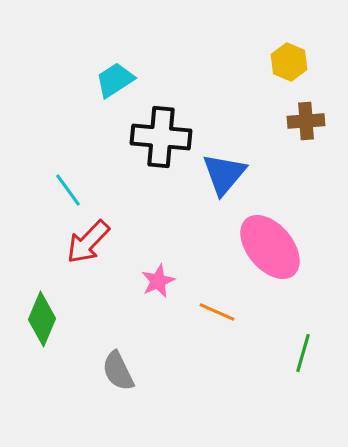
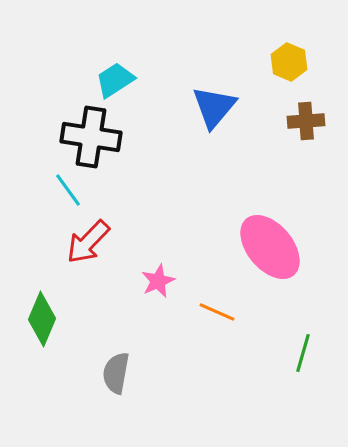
black cross: moved 70 px left; rotated 4 degrees clockwise
blue triangle: moved 10 px left, 67 px up
gray semicircle: moved 2 px left, 2 px down; rotated 36 degrees clockwise
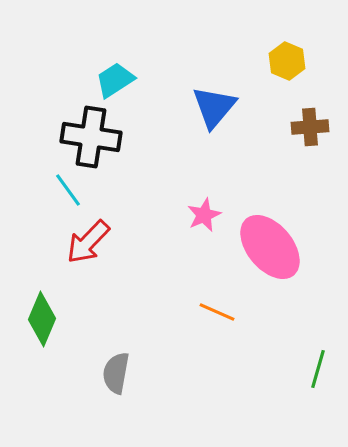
yellow hexagon: moved 2 px left, 1 px up
brown cross: moved 4 px right, 6 px down
pink star: moved 46 px right, 66 px up
green line: moved 15 px right, 16 px down
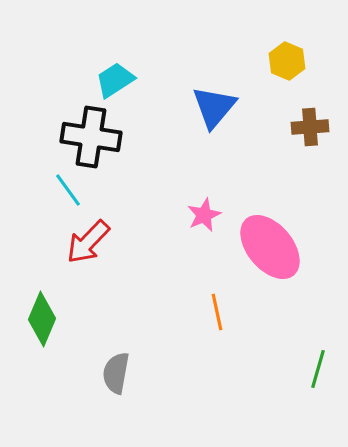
orange line: rotated 54 degrees clockwise
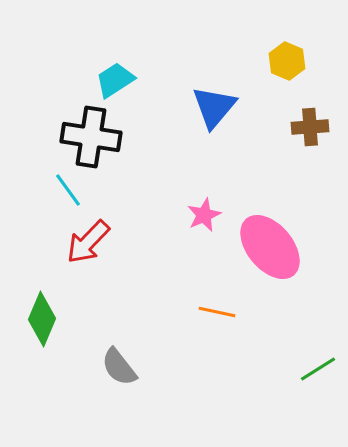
orange line: rotated 66 degrees counterclockwise
green line: rotated 42 degrees clockwise
gray semicircle: moved 3 px right, 6 px up; rotated 48 degrees counterclockwise
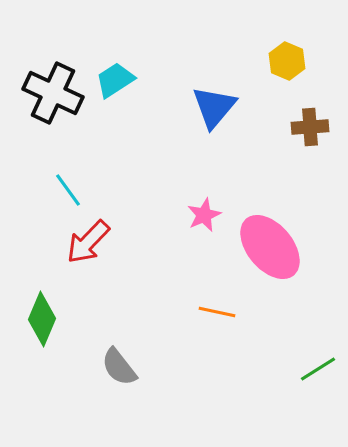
black cross: moved 38 px left, 44 px up; rotated 16 degrees clockwise
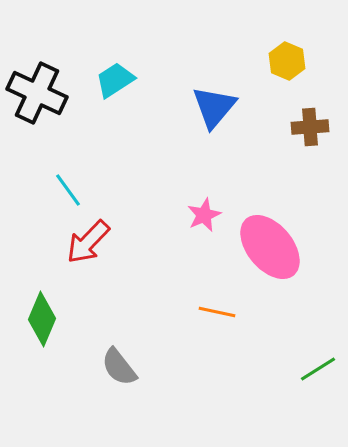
black cross: moved 16 px left
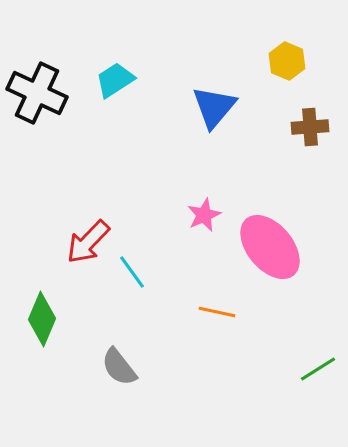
cyan line: moved 64 px right, 82 px down
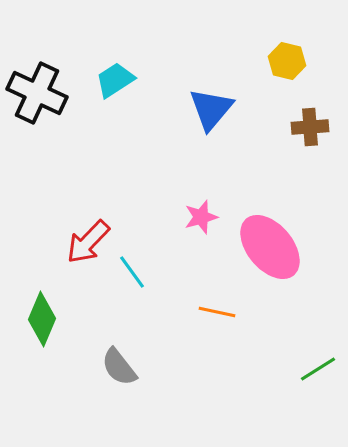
yellow hexagon: rotated 9 degrees counterclockwise
blue triangle: moved 3 px left, 2 px down
pink star: moved 3 px left, 2 px down; rotated 8 degrees clockwise
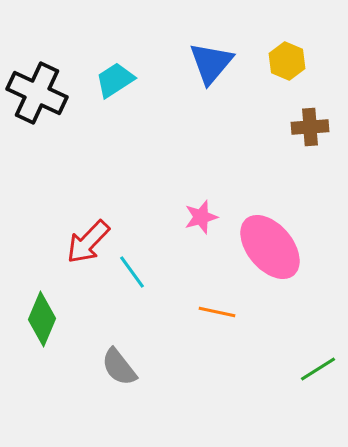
yellow hexagon: rotated 9 degrees clockwise
blue triangle: moved 46 px up
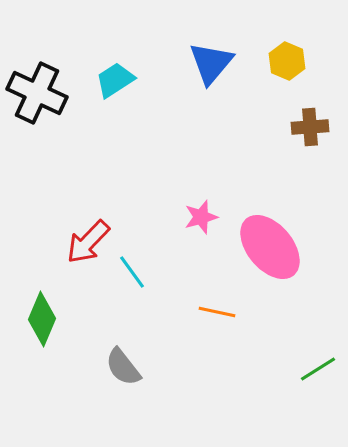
gray semicircle: moved 4 px right
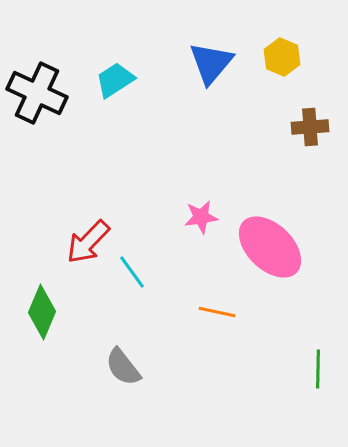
yellow hexagon: moved 5 px left, 4 px up
pink star: rotated 8 degrees clockwise
pink ellipse: rotated 6 degrees counterclockwise
green diamond: moved 7 px up
green line: rotated 57 degrees counterclockwise
